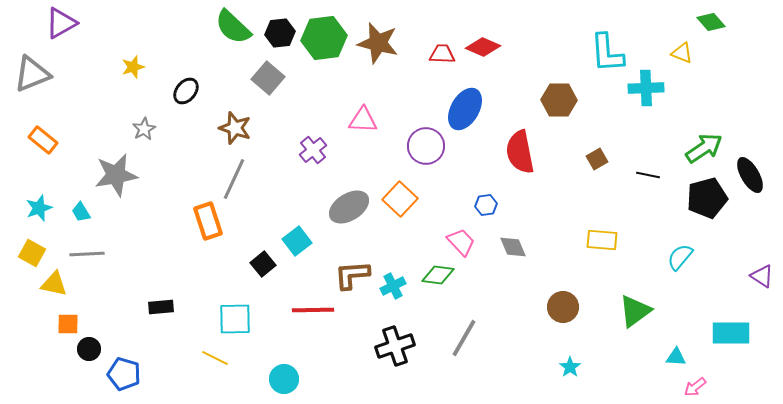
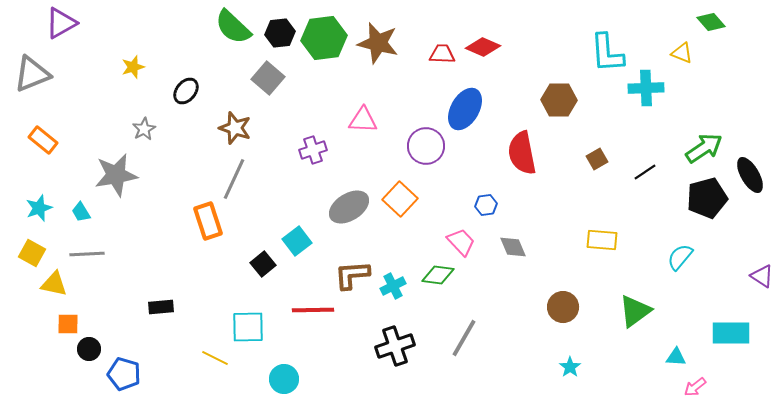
purple cross at (313, 150): rotated 20 degrees clockwise
red semicircle at (520, 152): moved 2 px right, 1 px down
black line at (648, 175): moved 3 px left, 3 px up; rotated 45 degrees counterclockwise
cyan square at (235, 319): moved 13 px right, 8 px down
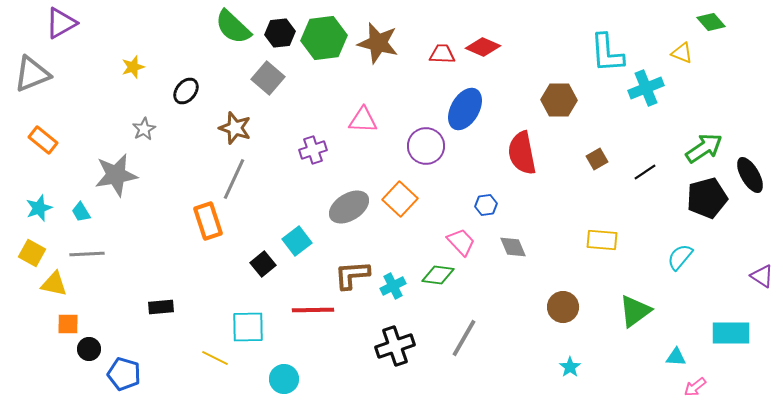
cyan cross at (646, 88): rotated 20 degrees counterclockwise
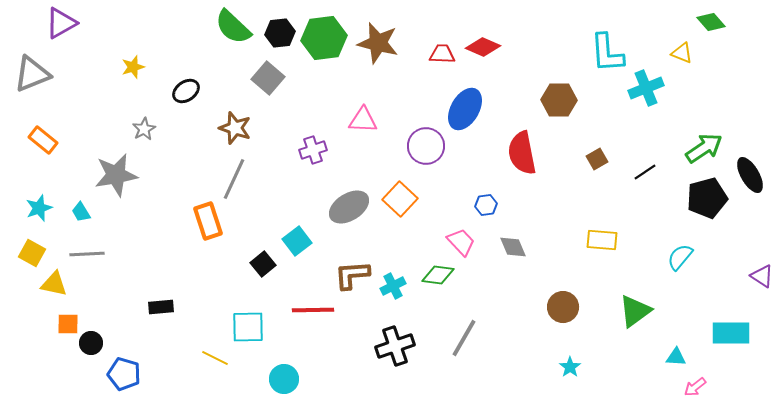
black ellipse at (186, 91): rotated 16 degrees clockwise
black circle at (89, 349): moved 2 px right, 6 px up
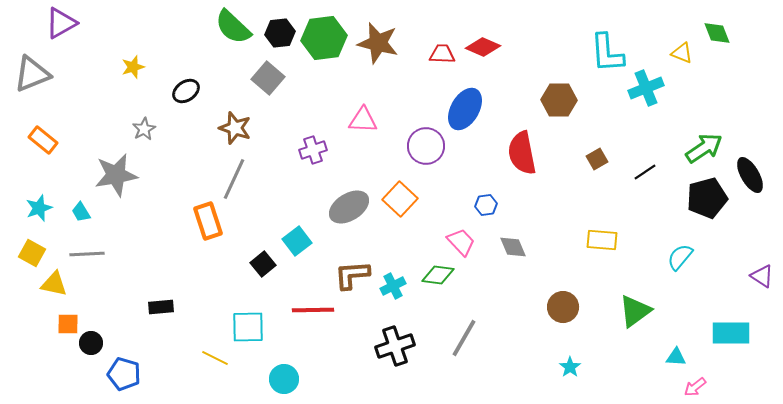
green diamond at (711, 22): moved 6 px right, 11 px down; rotated 20 degrees clockwise
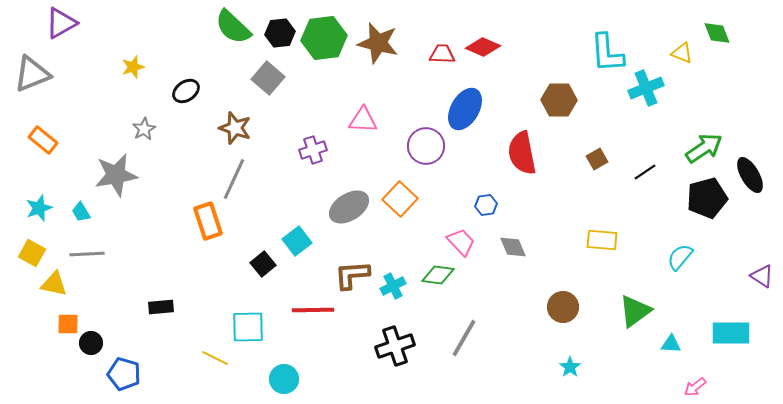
cyan triangle at (676, 357): moved 5 px left, 13 px up
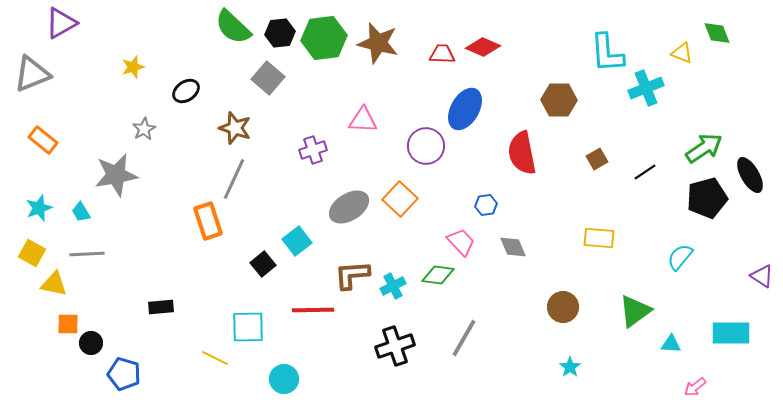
yellow rectangle at (602, 240): moved 3 px left, 2 px up
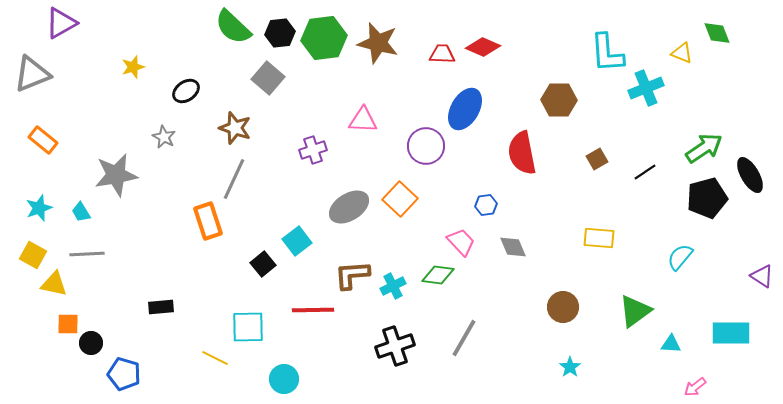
gray star at (144, 129): moved 20 px right, 8 px down; rotated 15 degrees counterclockwise
yellow square at (32, 253): moved 1 px right, 2 px down
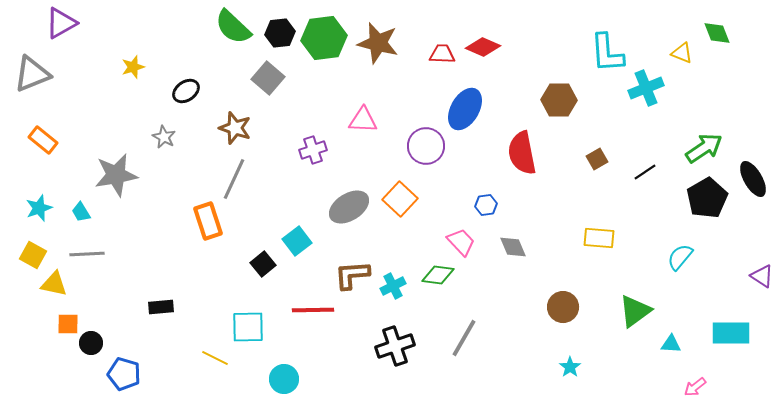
black ellipse at (750, 175): moved 3 px right, 4 px down
black pentagon at (707, 198): rotated 15 degrees counterclockwise
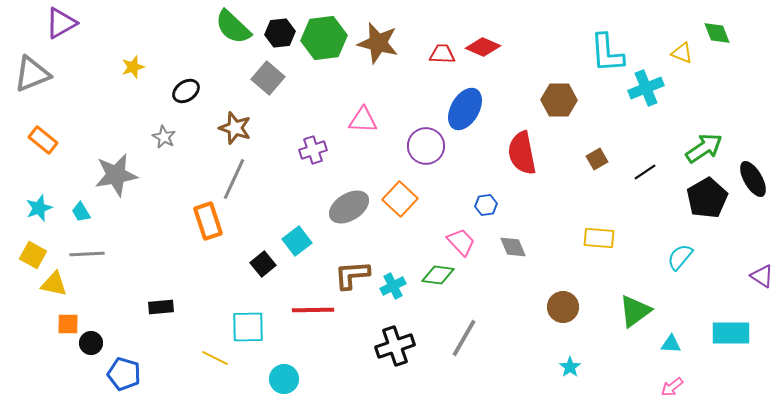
pink arrow at (695, 387): moved 23 px left
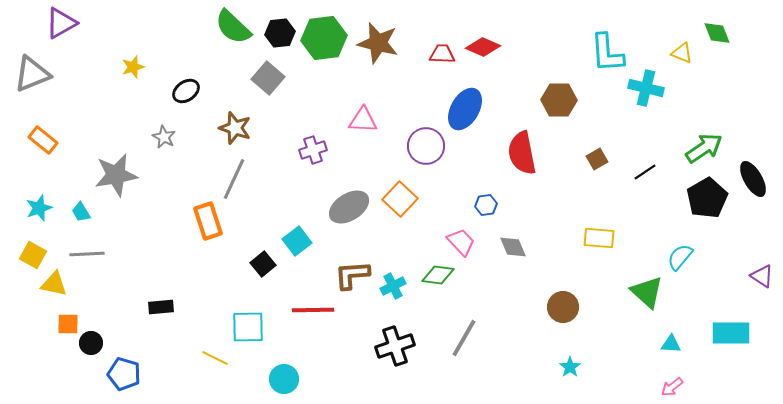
cyan cross at (646, 88): rotated 36 degrees clockwise
green triangle at (635, 311): moved 12 px right, 19 px up; rotated 42 degrees counterclockwise
